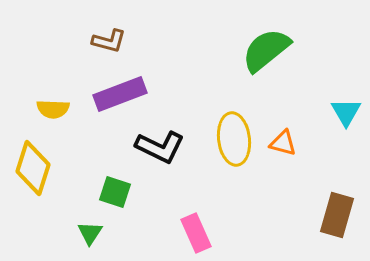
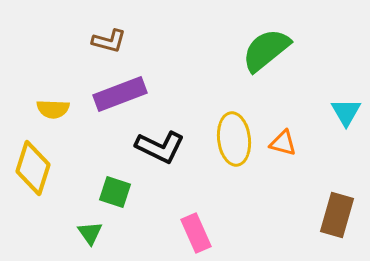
green triangle: rotated 8 degrees counterclockwise
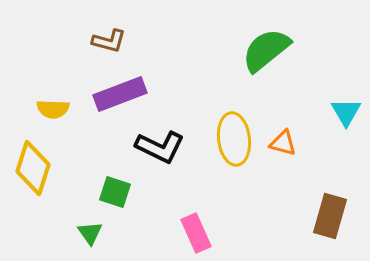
brown rectangle: moved 7 px left, 1 px down
